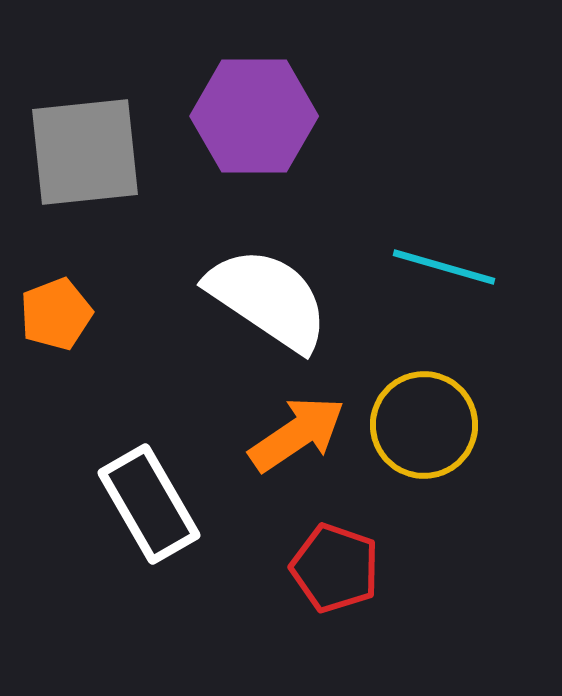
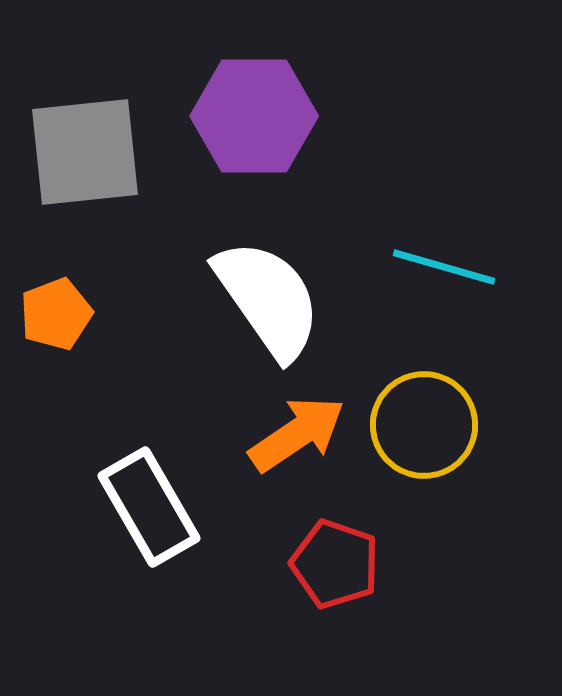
white semicircle: rotated 21 degrees clockwise
white rectangle: moved 3 px down
red pentagon: moved 4 px up
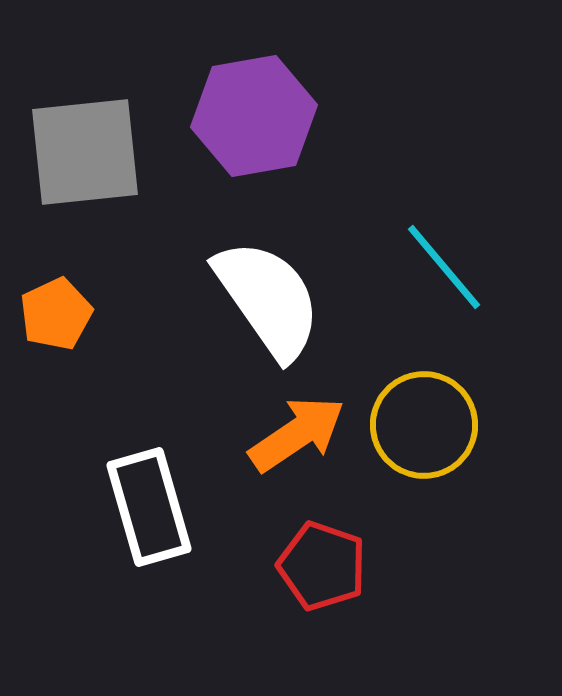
purple hexagon: rotated 10 degrees counterclockwise
cyan line: rotated 34 degrees clockwise
orange pentagon: rotated 4 degrees counterclockwise
white rectangle: rotated 14 degrees clockwise
red pentagon: moved 13 px left, 2 px down
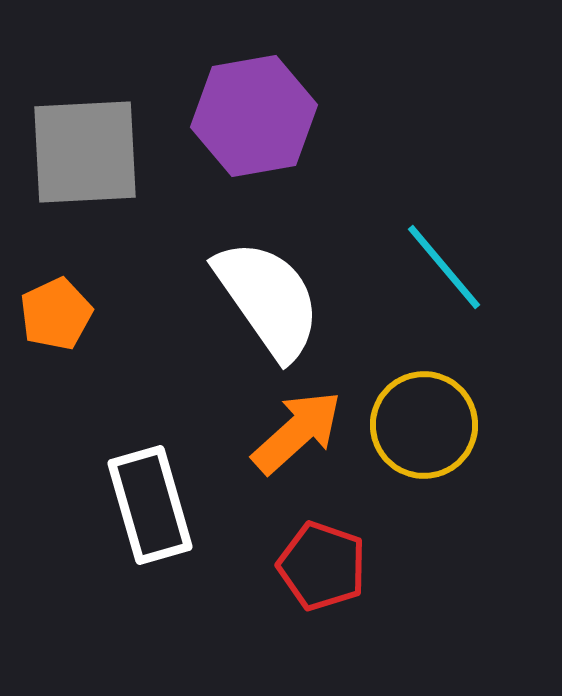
gray square: rotated 3 degrees clockwise
orange arrow: moved 2 px up; rotated 8 degrees counterclockwise
white rectangle: moved 1 px right, 2 px up
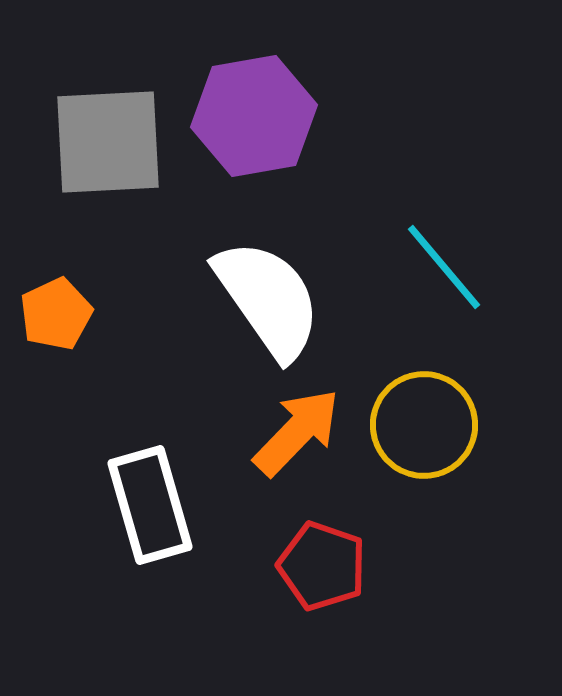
gray square: moved 23 px right, 10 px up
orange arrow: rotated 4 degrees counterclockwise
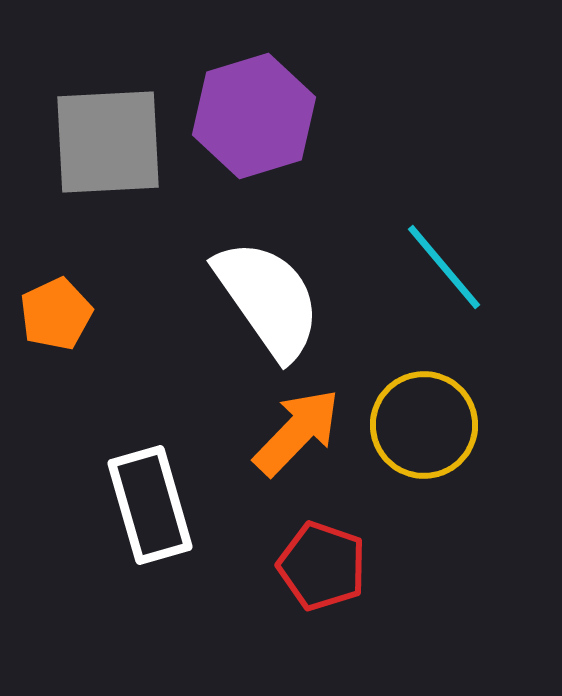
purple hexagon: rotated 7 degrees counterclockwise
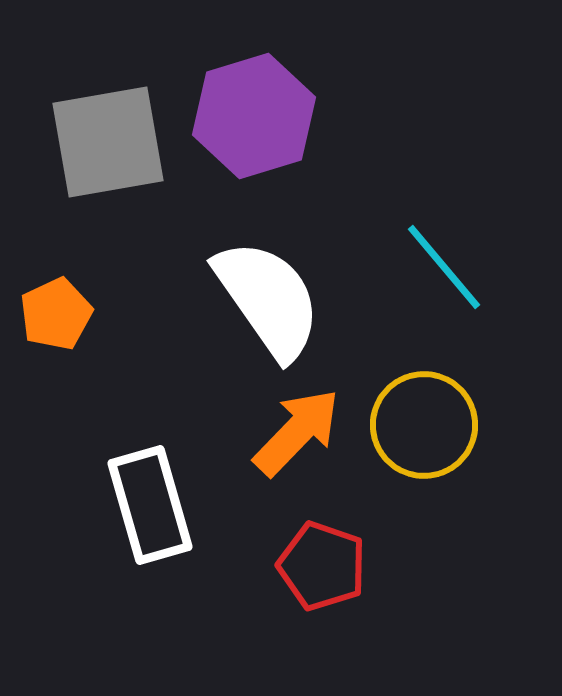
gray square: rotated 7 degrees counterclockwise
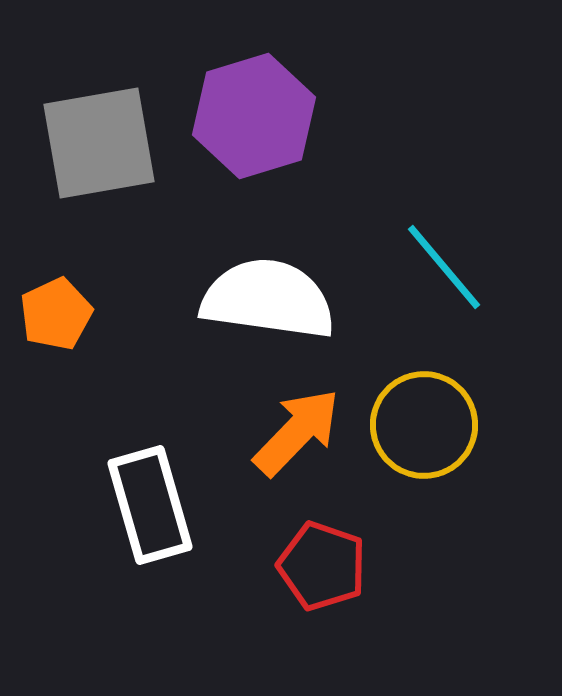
gray square: moved 9 px left, 1 px down
white semicircle: rotated 47 degrees counterclockwise
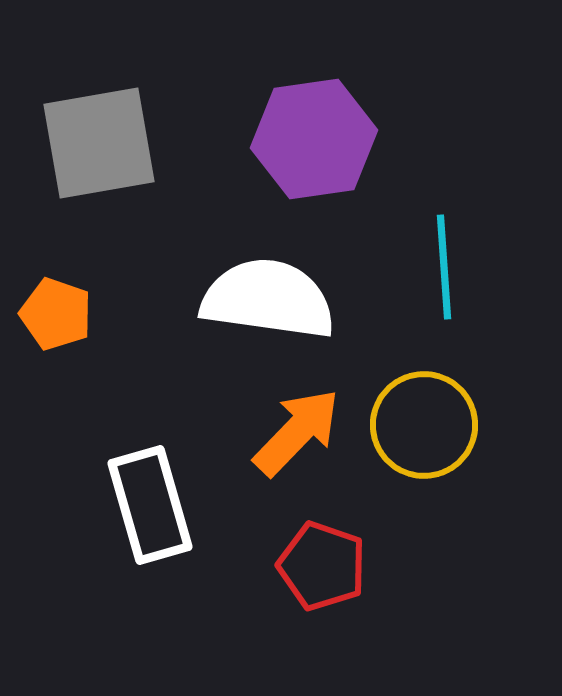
purple hexagon: moved 60 px right, 23 px down; rotated 9 degrees clockwise
cyan line: rotated 36 degrees clockwise
orange pentagon: rotated 28 degrees counterclockwise
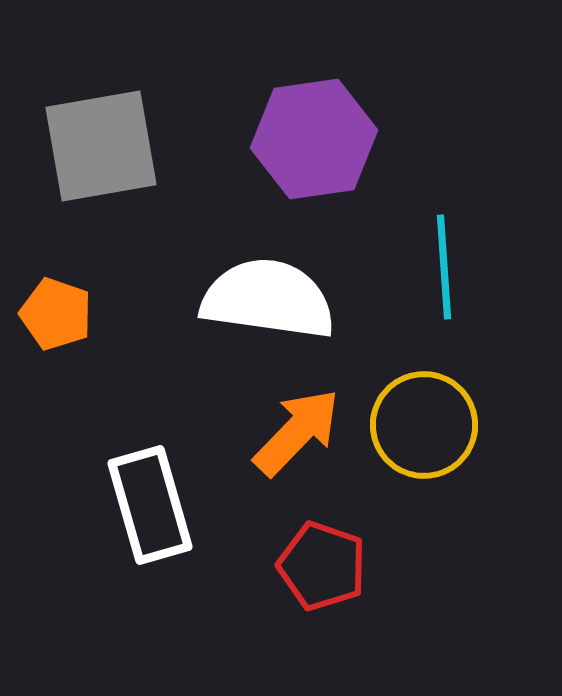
gray square: moved 2 px right, 3 px down
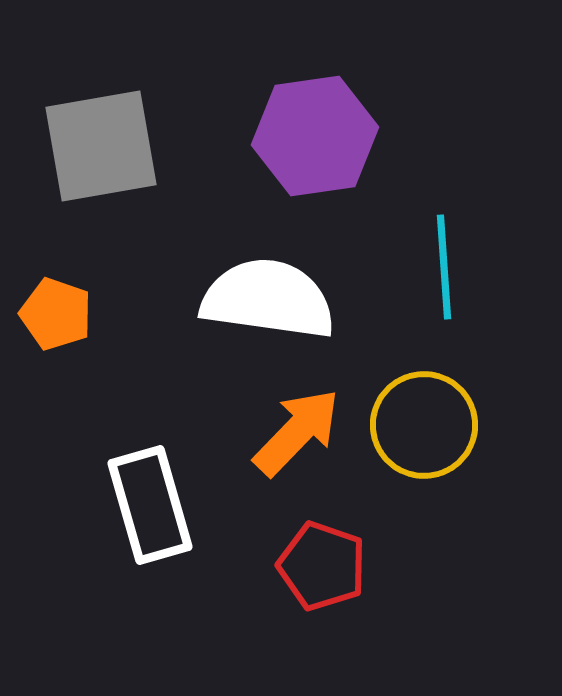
purple hexagon: moved 1 px right, 3 px up
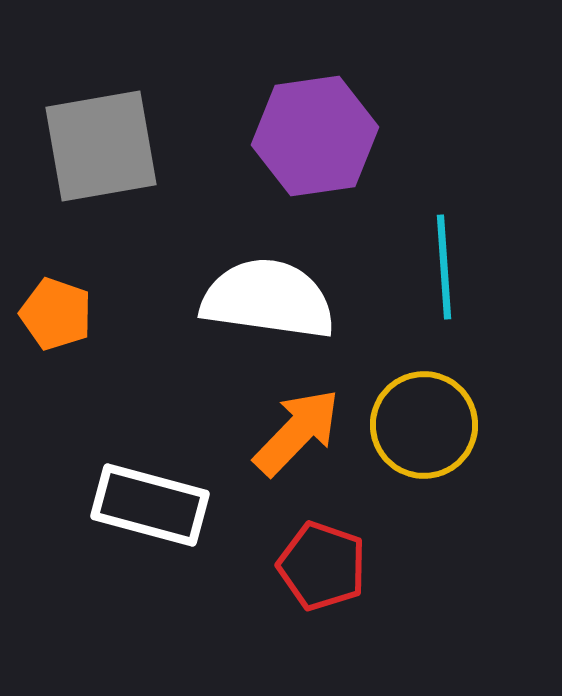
white rectangle: rotated 59 degrees counterclockwise
